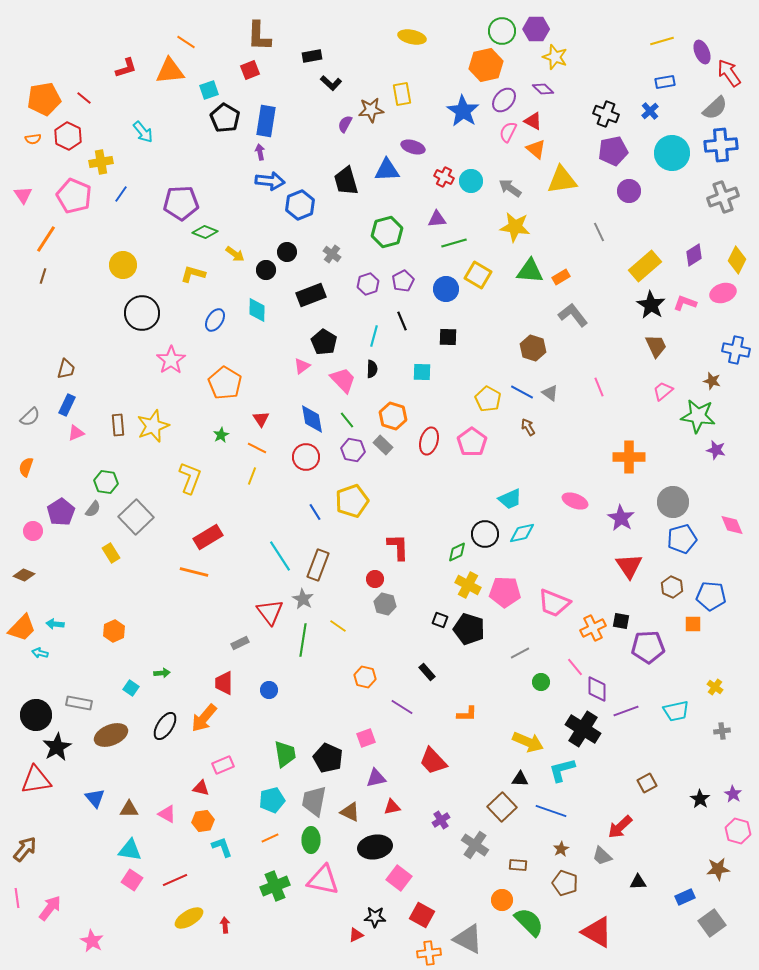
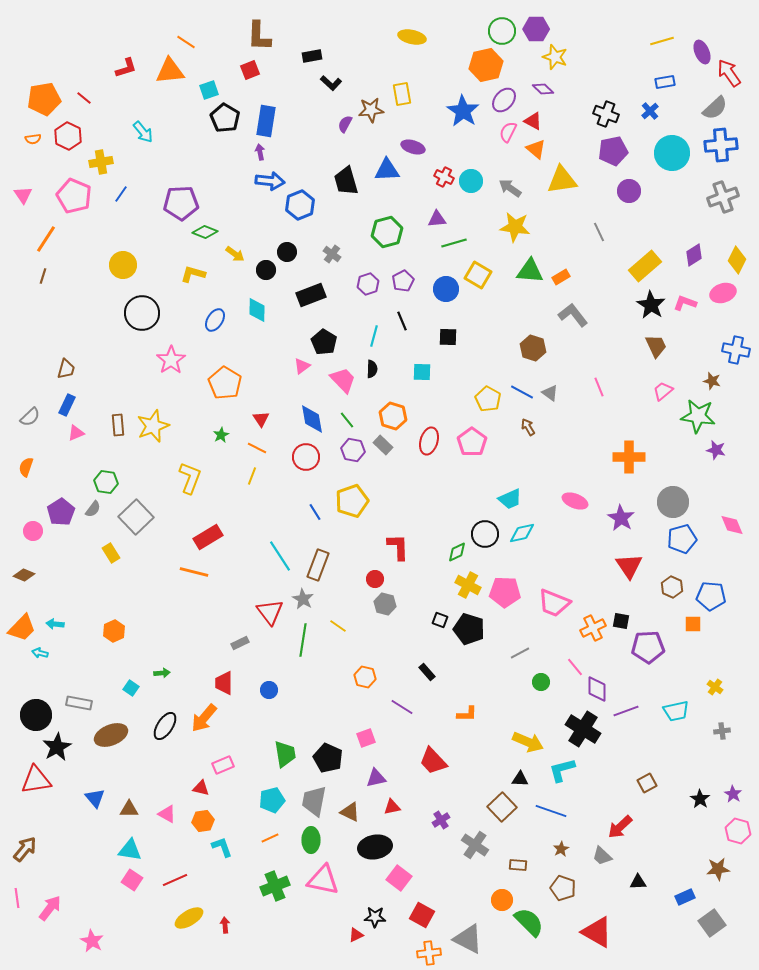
brown pentagon at (565, 883): moved 2 px left, 5 px down
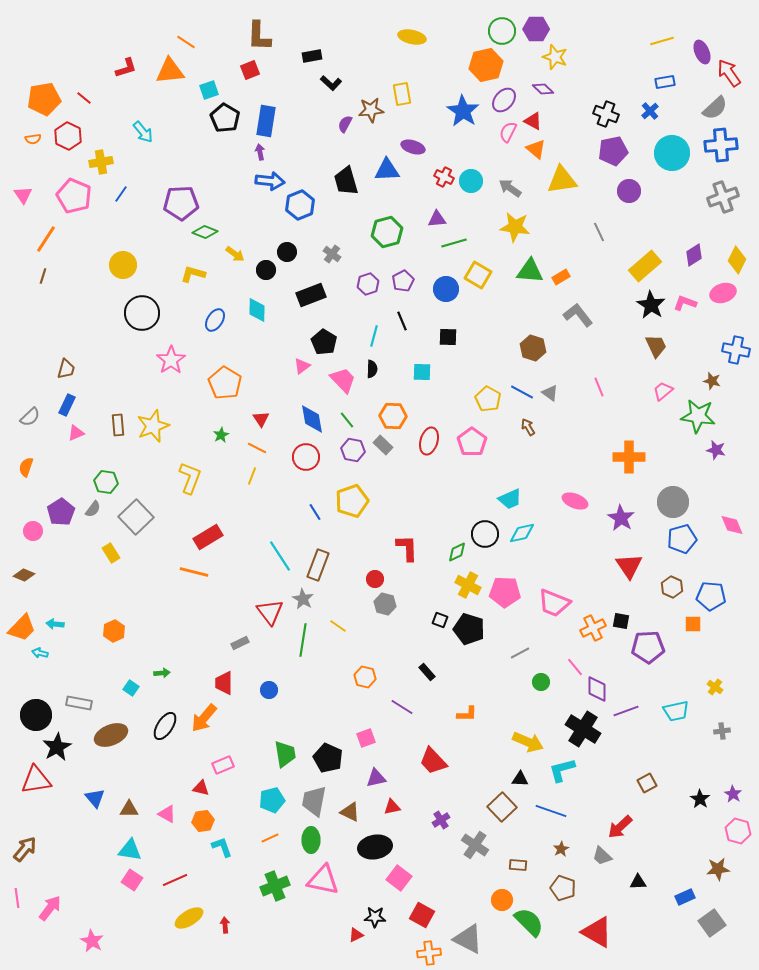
gray L-shape at (573, 315): moved 5 px right
orange hexagon at (393, 416): rotated 16 degrees counterclockwise
red L-shape at (398, 547): moved 9 px right, 1 px down
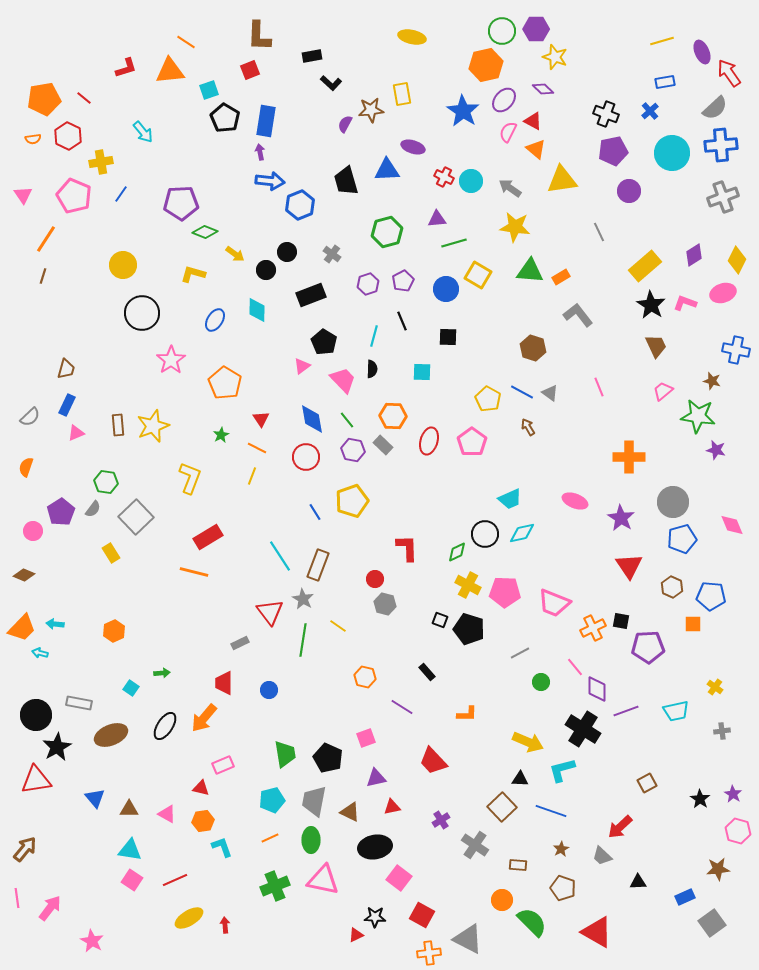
green semicircle at (529, 922): moved 3 px right
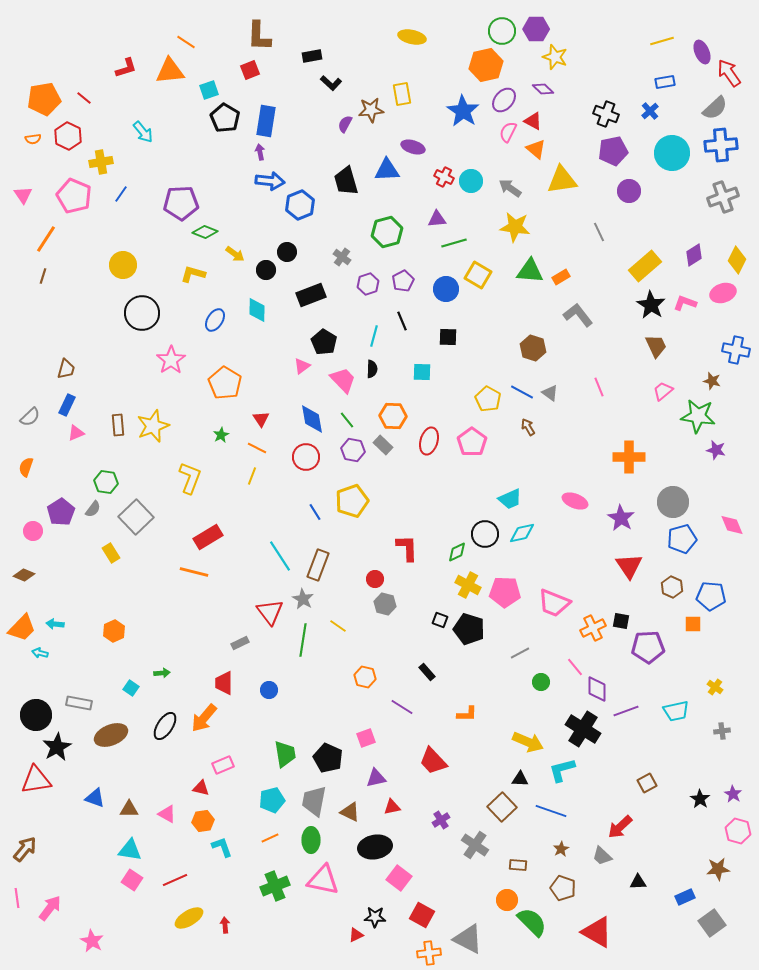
gray cross at (332, 254): moved 10 px right, 3 px down
blue triangle at (95, 798): rotated 30 degrees counterclockwise
orange circle at (502, 900): moved 5 px right
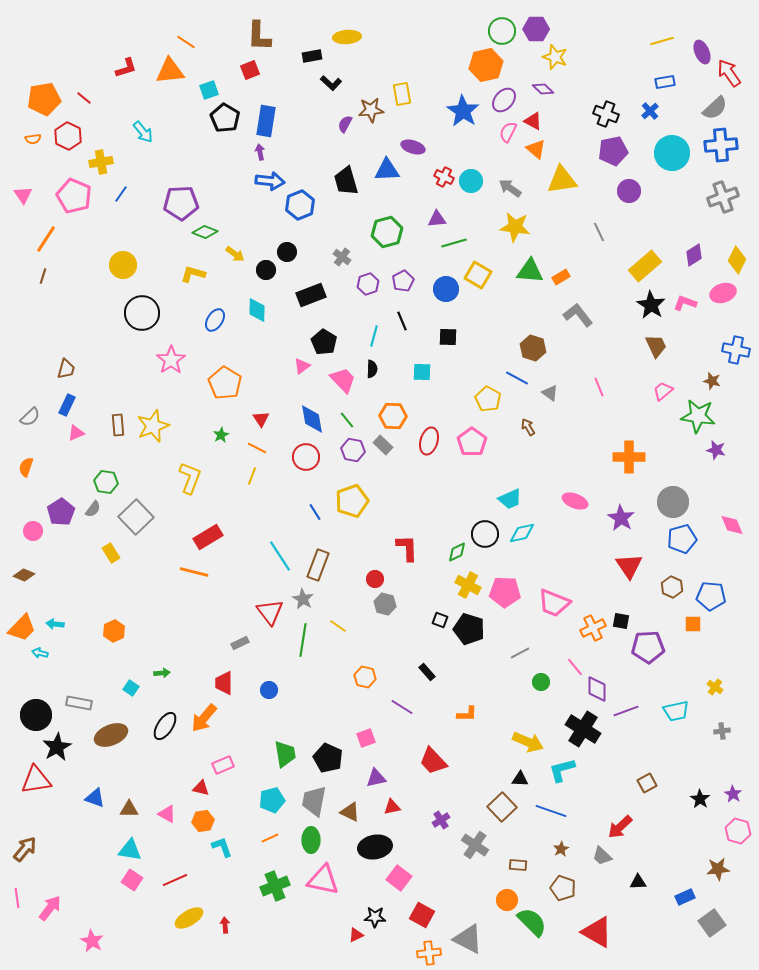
yellow ellipse at (412, 37): moved 65 px left; rotated 16 degrees counterclockwise
blue line at (522, 392): moved 5 px left, 14 px up
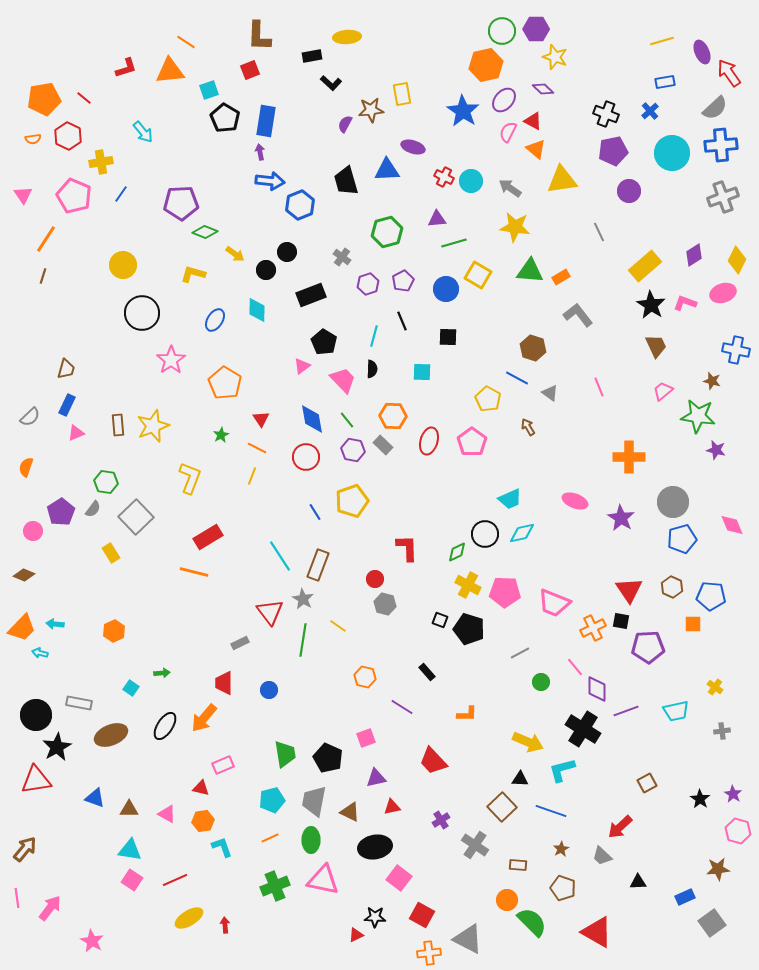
red triangle at (629, 566): moved 24 px down
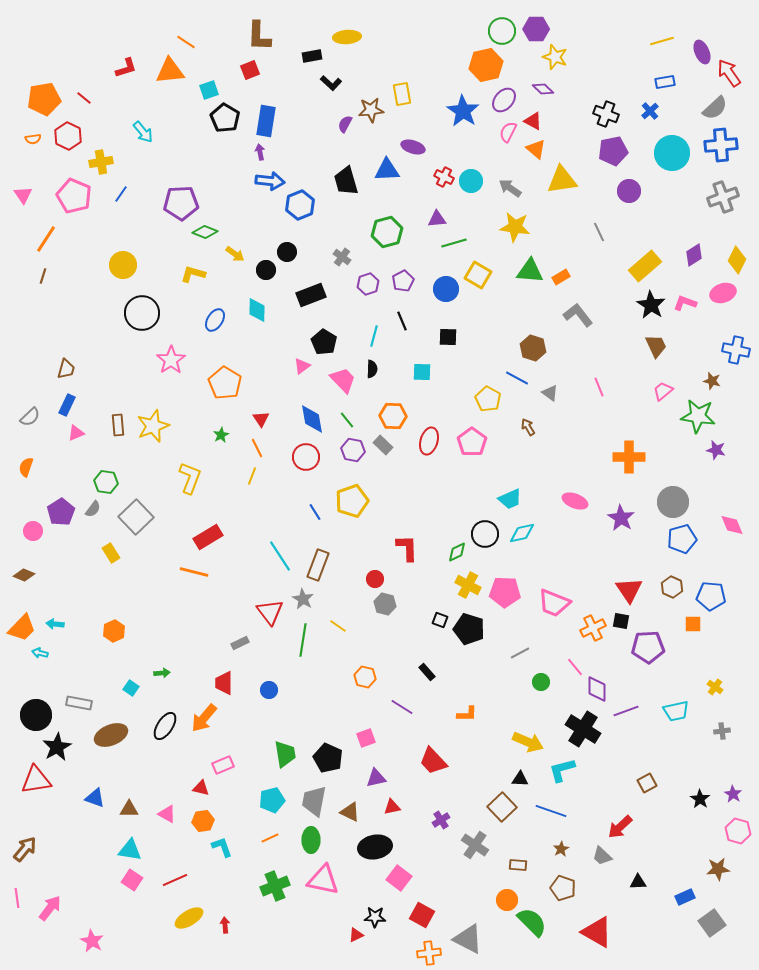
orange line at (257, 448): rotated 36 degrees clockwise
